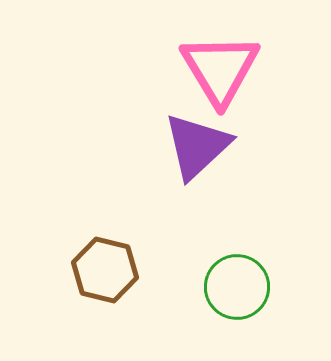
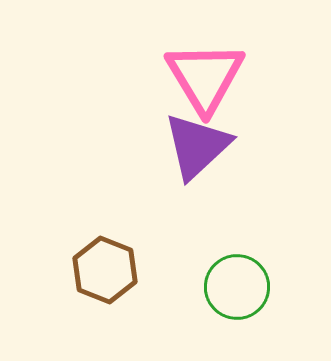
pink triangle: moved 15 px left, 8 px down
brown hexagon: rotated 8 degrees clockwise
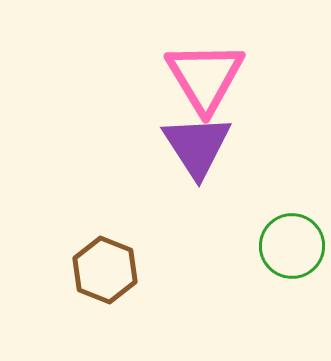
purple triangle: rotated 20 degrees counterclockwise
green circle: moved 55 px right, 41 px up
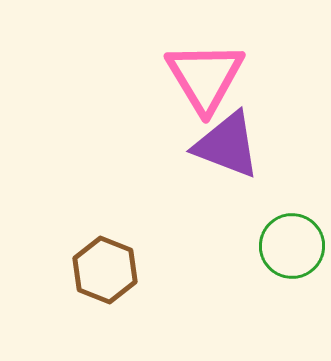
purple triangle: moved 30 px right, 1 px up; rotated 36 degrees counterclockwise
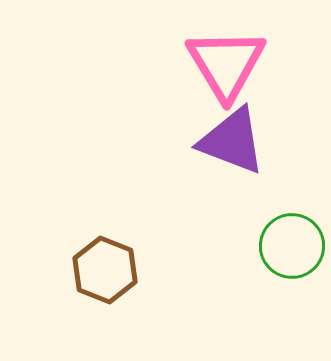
pink triangle: moved 21 px right, 13 px up
purple triangle: moved 5 px right, 4 px up
